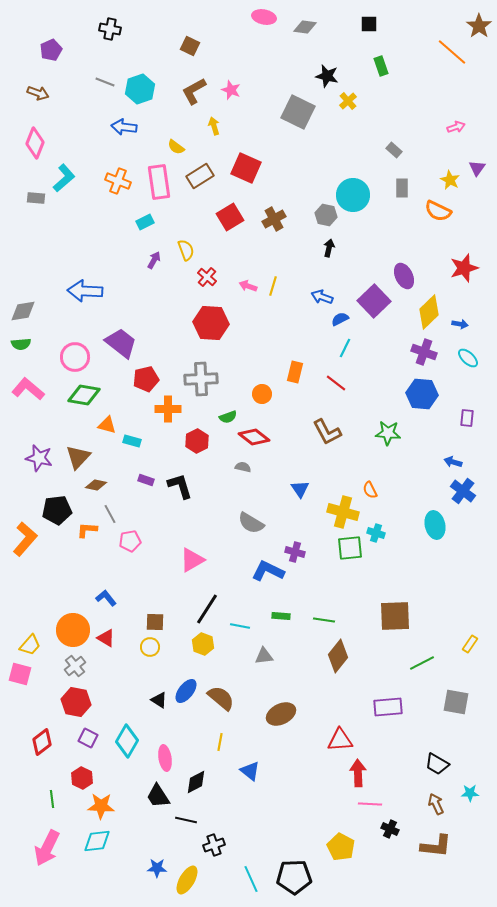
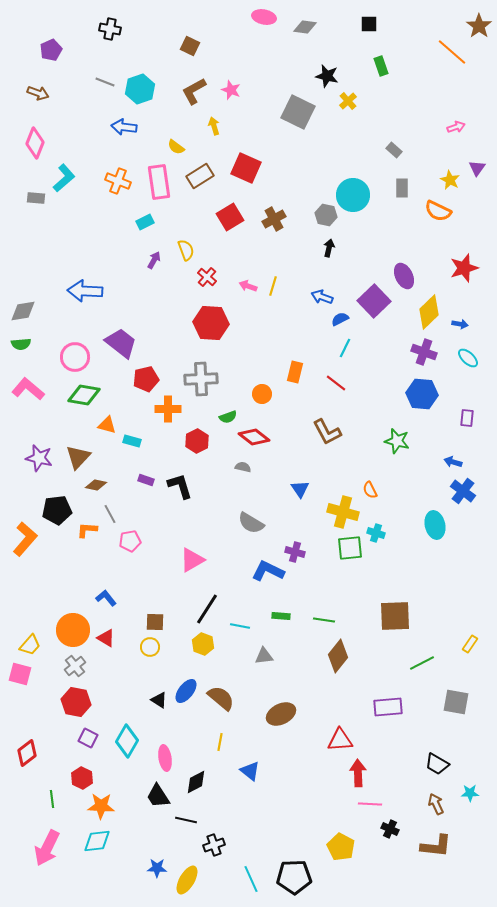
green star at (388, 433): moved 9 px right, 8 px down; rotated 10 degrees clockwise
red diamond at (42, 742): moved 15 px left, 11 px down
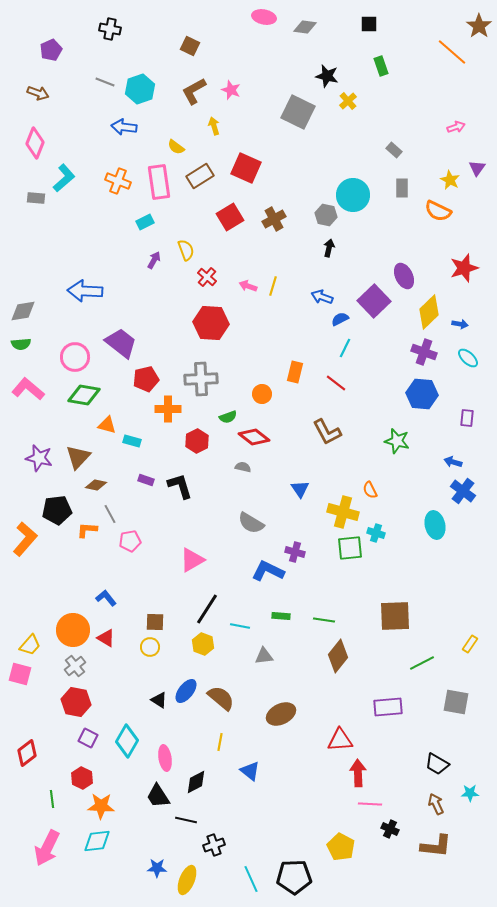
yellow ellipse at (187, 880): rotated 8 degrees counterclockwise
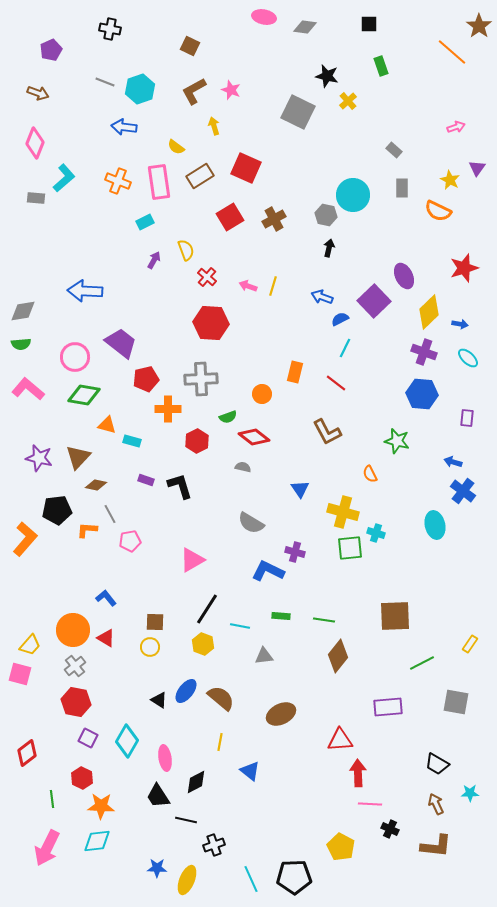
orange semicircle at (370, 490): moved 16 px up
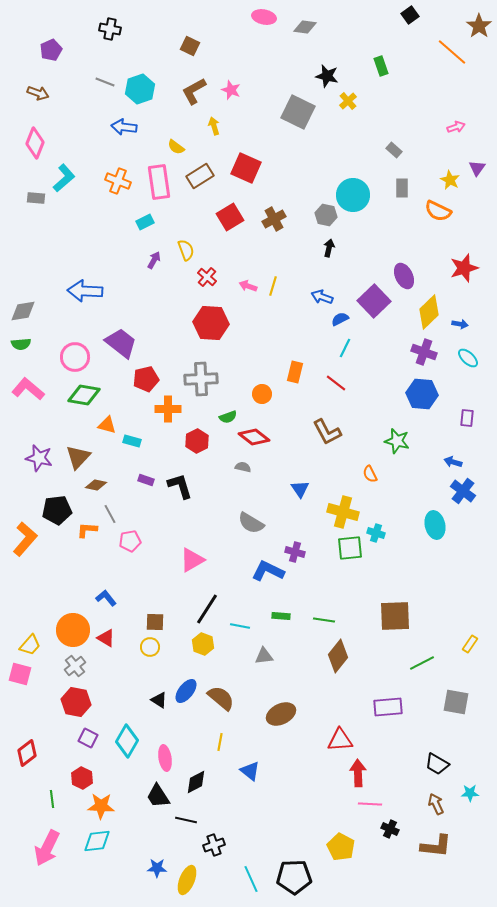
black square at (369, 24): moved 41 px right, 9 px up; rotated 36 degrees counterclockwise
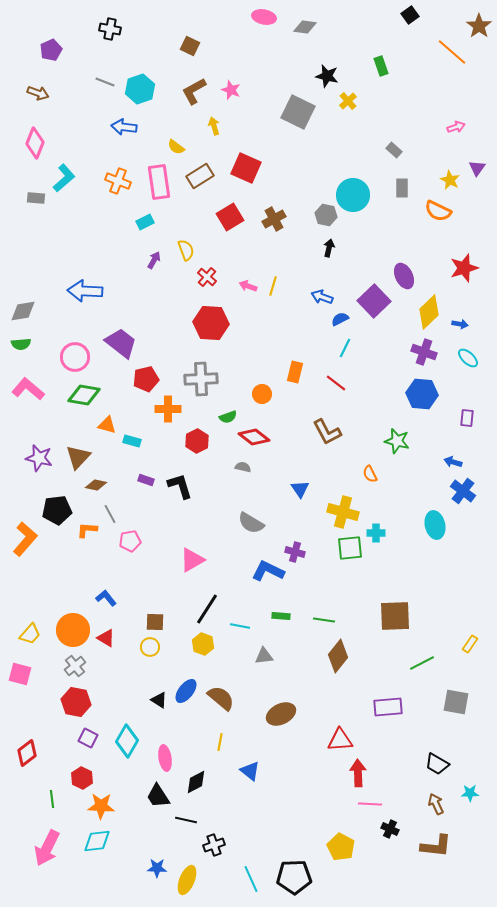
cyan cross at (376, 533): rotated 18 degrees counterclockwise
yellow trapezoid at (30, 645): moved 11 px up
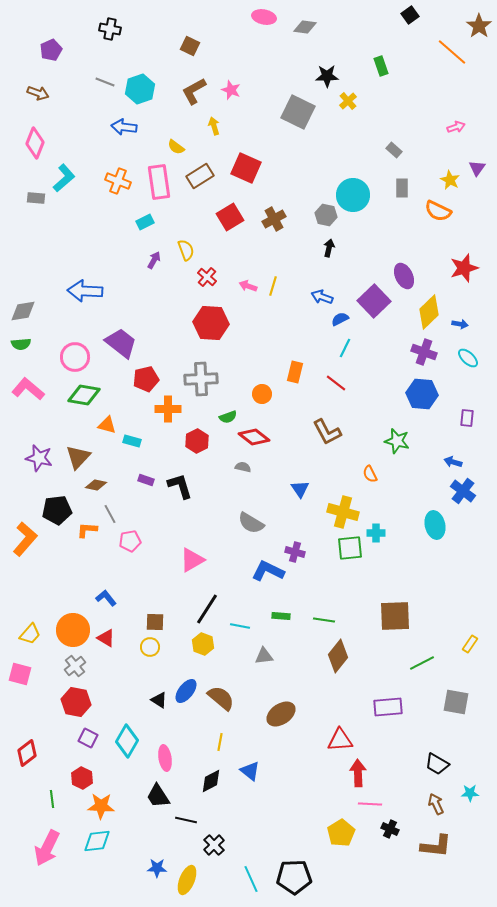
black star at (327, 76): rotated 15 degrees counterclockwise
brown ellipse at (281, 714): rotated 8 degrees counterclockwise
black diamond at (196, 782): moved 15 px right, 1 px up
black cross at (214, 845): rotated 25 degrees counterclockwise
yellow pentagon at (341, 847): moved 14 px up; rotated 12 degrees clockwise
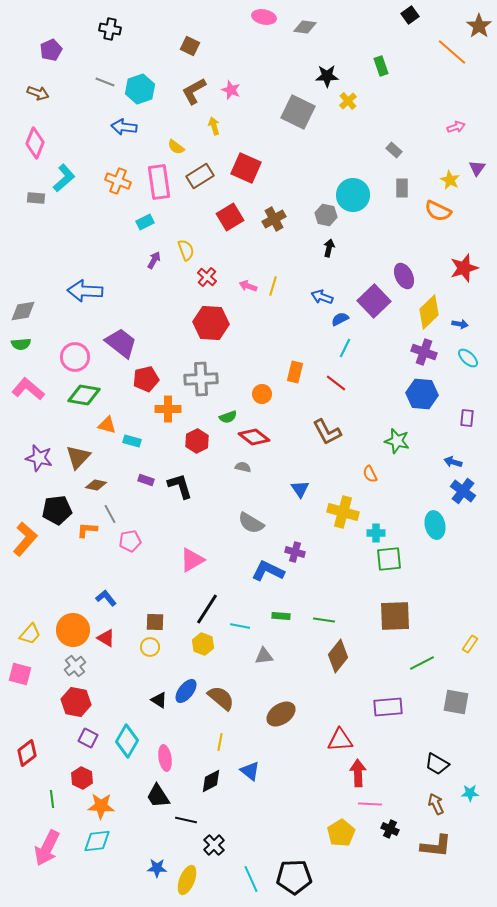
green square at (350, 548): moved 39 px right, 11 px down
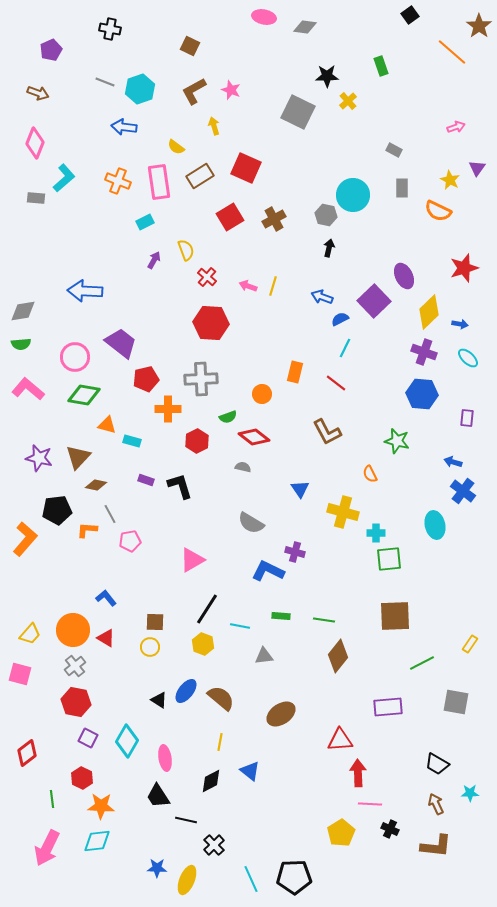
gray rectangle at (394, 150): rotated 14 degrees counterclockwise
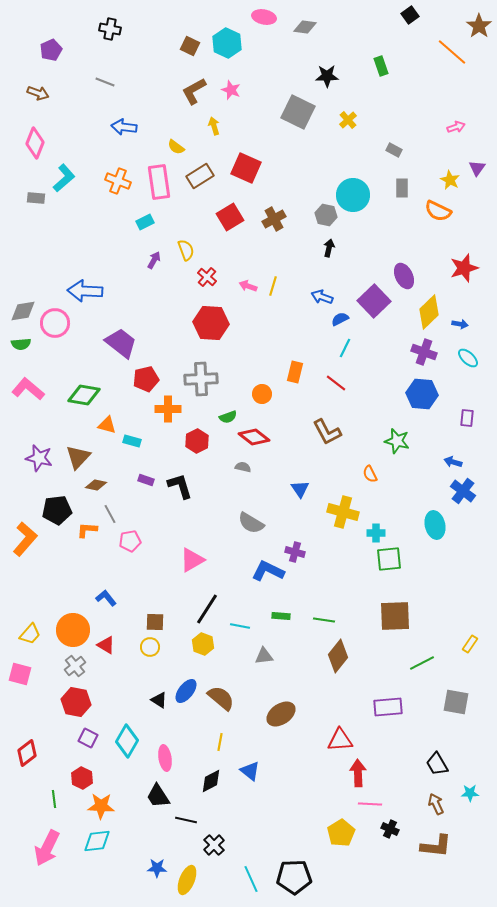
cyan hexagon at (140, 89): moved 87 px right, 46 px up; rotated 16 degrees counterclockwise
yellow cross at (348, 101): moved 19 px down
pink circle at (75, 357): moved 20 px left, 34 px up
red triangle at (106, 638): moved 7 px down
black trapezoid at (437, 764): rotated 30 degrees clockwise
green line at (52, 799): moved 2 px right
